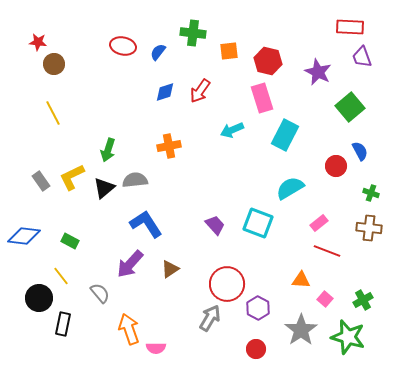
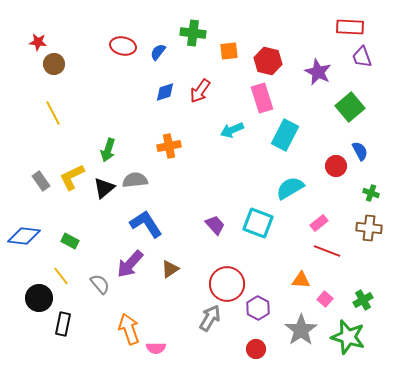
gray semicircle at (100, 293): moved 9 px up
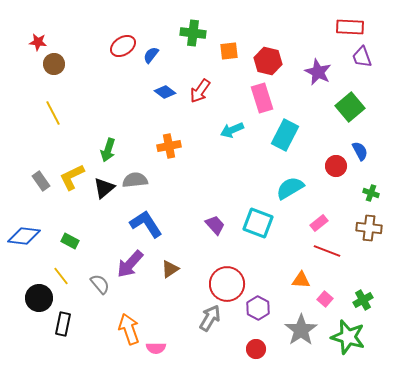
red ellipse at (123, 46): rotated 45 degrees counterclockwise
blue semicircle at (158, 52): moved 7 px left, 3 px down
blue diamond at (165, 92): rotated 55 degrees clockwise
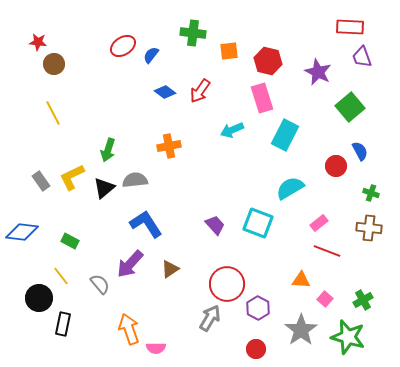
blue diamond at (24, 236): moved 2 px left, 4 px up
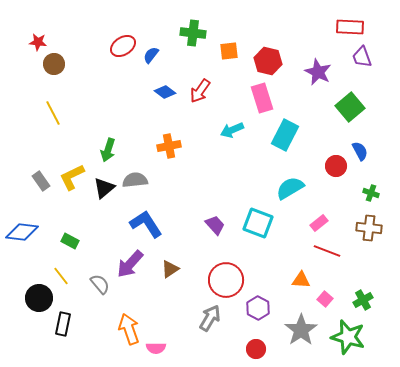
red circle at (227, 284): moved 1 px left, 4 px up
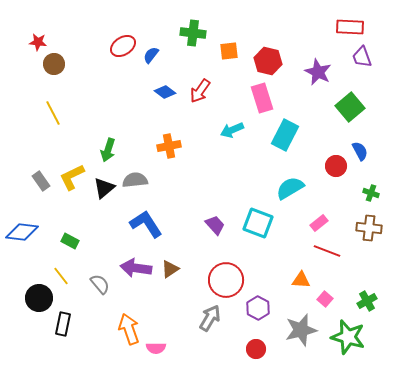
purple arrow at (130, 264): moved 6 px right, 4 px down; rotated 56 degrees clockwise
green cross at (363, 300): moved 4 px right, 1 px down
gray star at (301, 330): rotated 20 degrees clockwise
